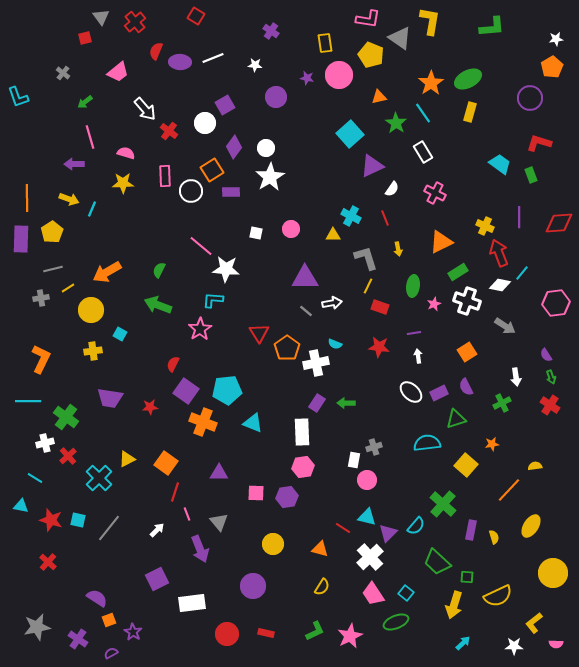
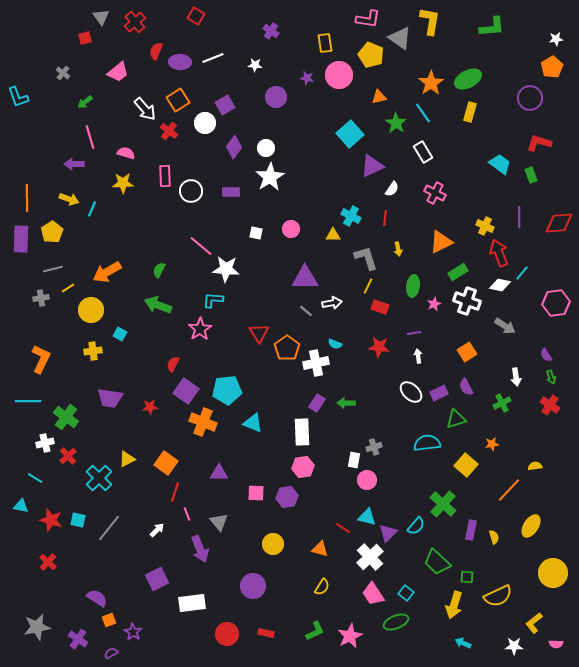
orange square at (212, 170): moved 34 px left, 70 px up
red line at (385, 218): rotated 28 degrees clockwise
cyan arrow at (463, 643): rotated 112 degrees counterclockwise
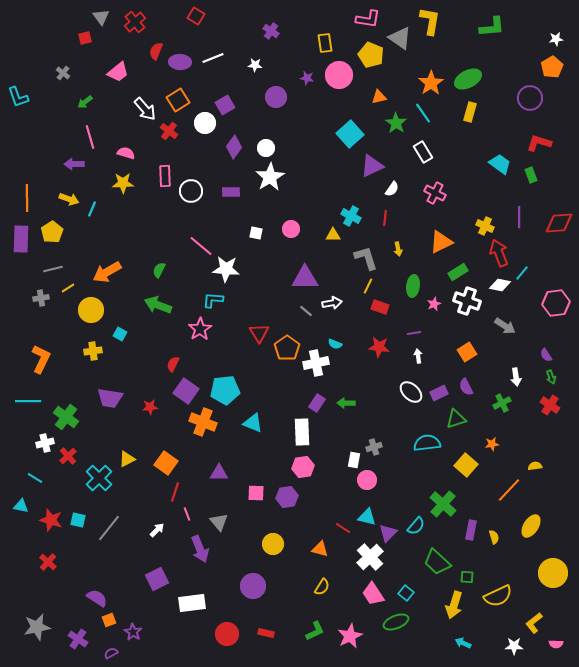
cyan pentagon at (227, 390): moved 2 px left
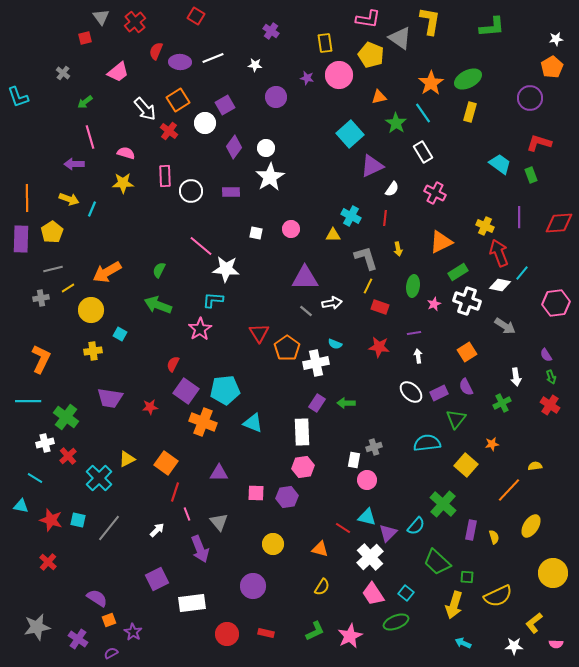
green triangle at (456, 419): rotated 35 degrees counterclockwise
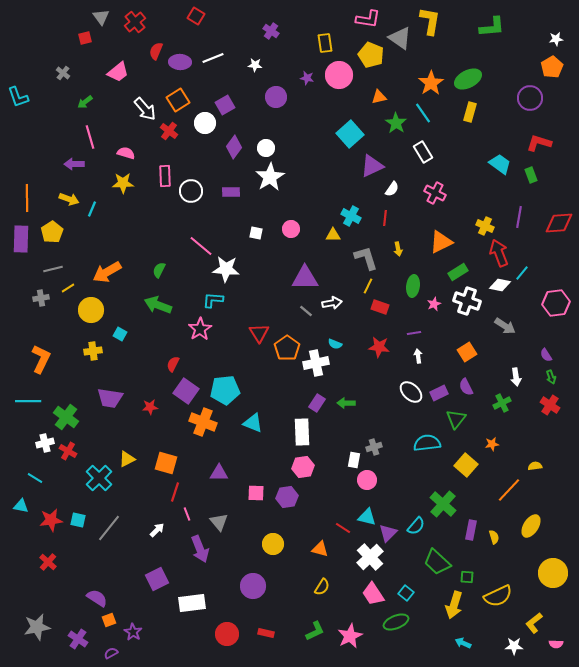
purple line at (519, 217): rotated 10 degrees clockwise
red cross at (68, 456): moved 5 px up; rotated 18 degrees counterclockwise
orange square at (166, 463): rotated 20 degrees counterclockwise
red star at (51, 520): rotated 25 degrees counterclockwise
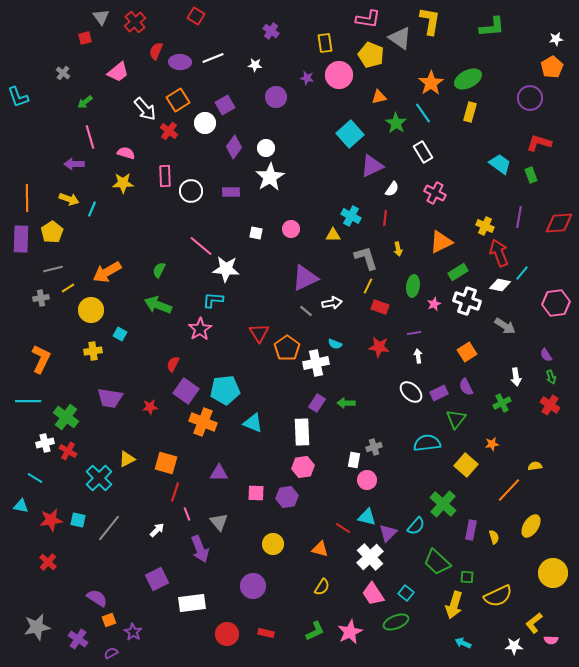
purple triangle at (305, 278): rotated 24 degrees counterclockwise
pink star at (350, 636): moved 4 px up
pink semicircle at (556, 644): moved 5 px left, 4 px up
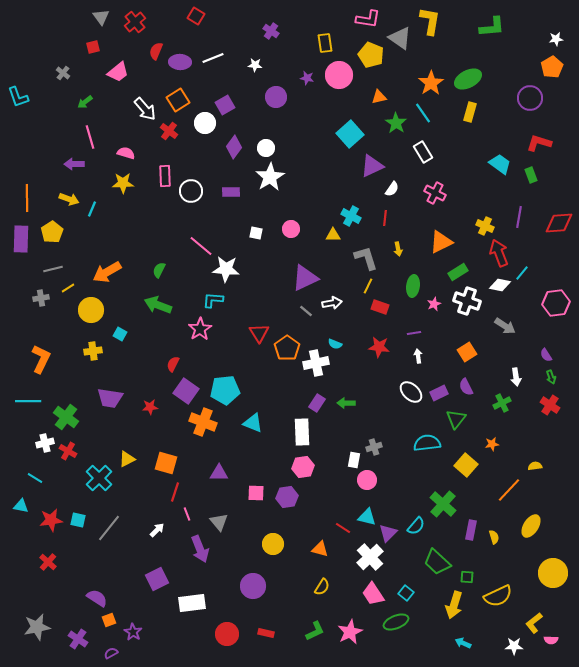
red square at (85, 38): moved 8 px right, 9 px down
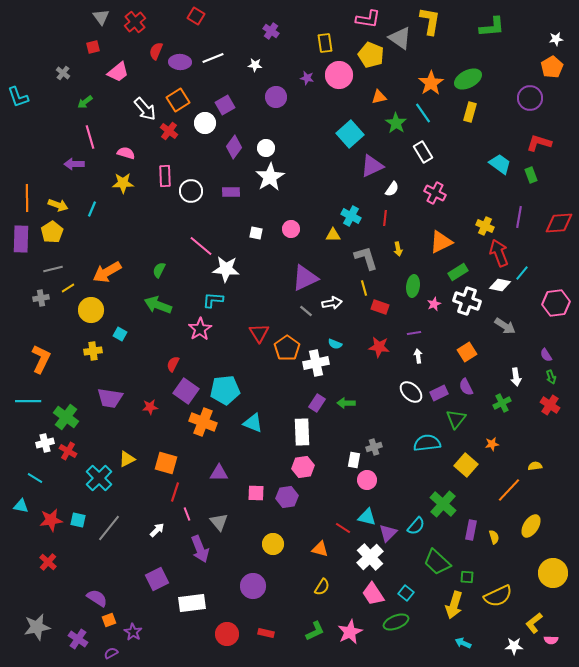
yellow arrow at (69, 199): moved 11 px left, 6 px down
yellow line at (368, 286): moved 4 px left, 2 px down; rotated 42 degrees counterclockwise
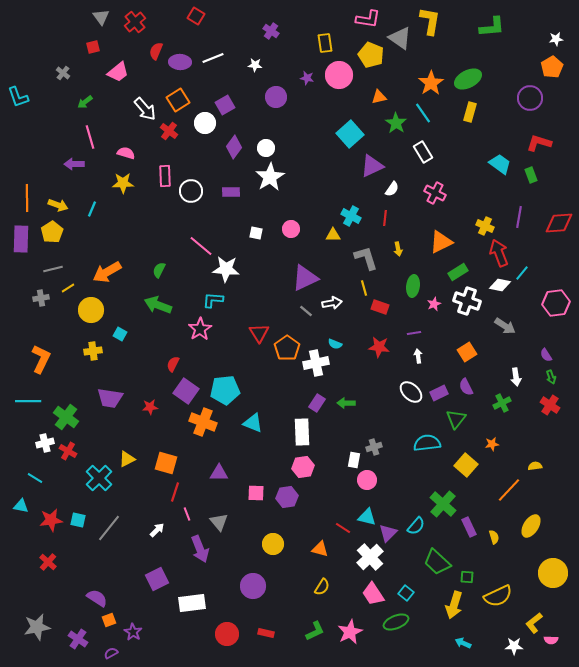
purple rectangle at (471, 530): moved 2 px left, 3 px up; rotated 36 degrees counterclockwise
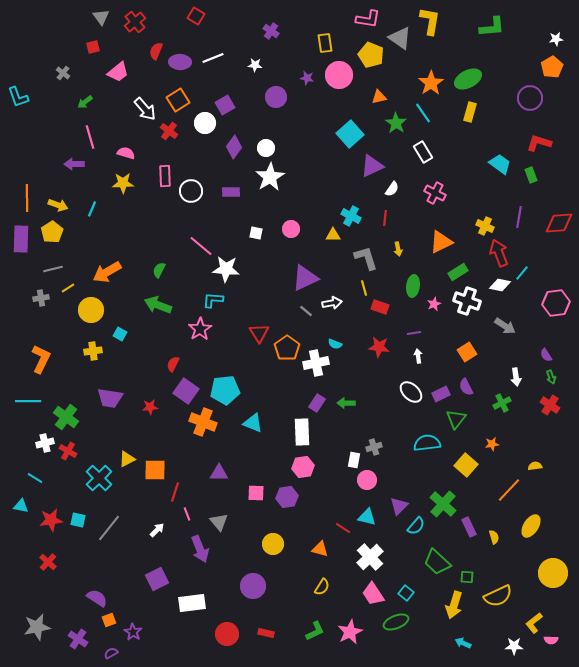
purple rectangle at (439, 393): moved 2 px right, 1 px down
orange square at (166, 463): moved 11 px left, 7 px down; rotated 15 degrees counterclockwise
purple triangle at (388, 533): moved 11 px right, 27 px up
